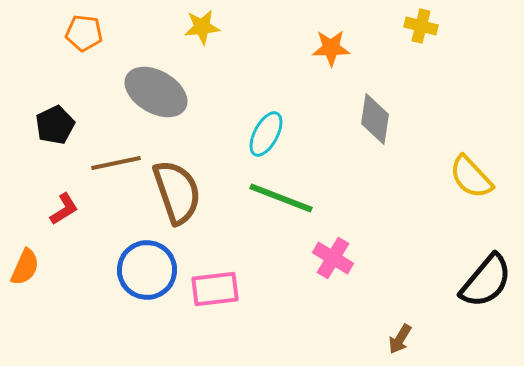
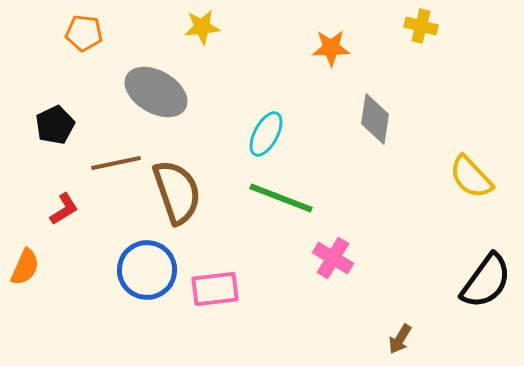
black semicircle: rotated 4 degrees counterclockwise
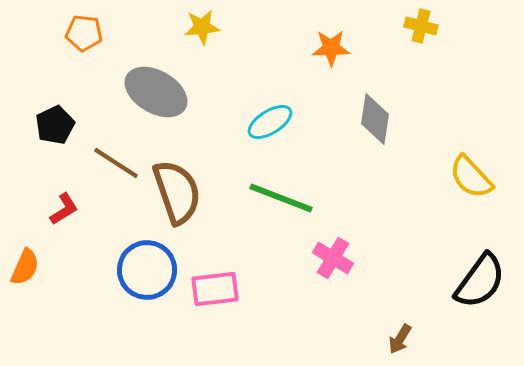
cyan ellipse: moved 4 px right, 12 px up; rotated 30 degrees clockwise
brown line: rotated 45 degrees clockwise
black semicircle: moved 6 px left
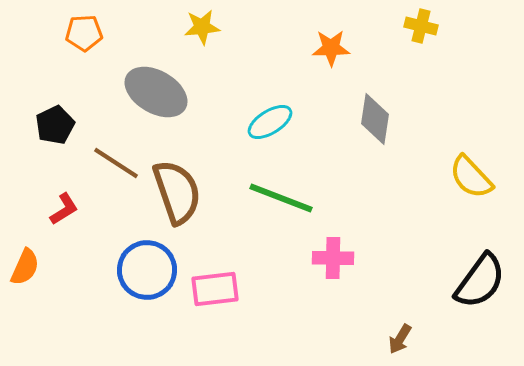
orange pentagon: rotated 9 degrees counterclockwise
pink cross: rotated 30 degrees counterclockwise
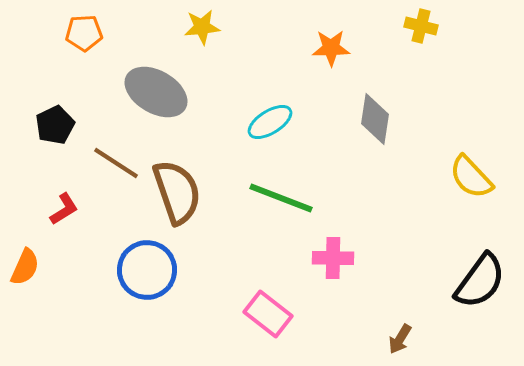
pink rectangle: moved 53 px right, 25 px down; rotated 45 degrees clockwise
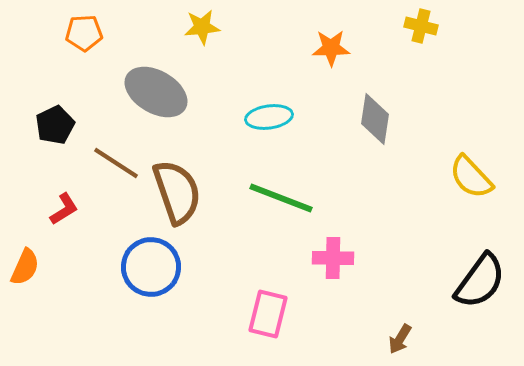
cyan ellipse: moved 1 px left, 5 px up; rotated 24 degrees clockwise
blue circle: moved 4 px right, 3 px up
pink rectangle: rotated 66 degrees clockwise
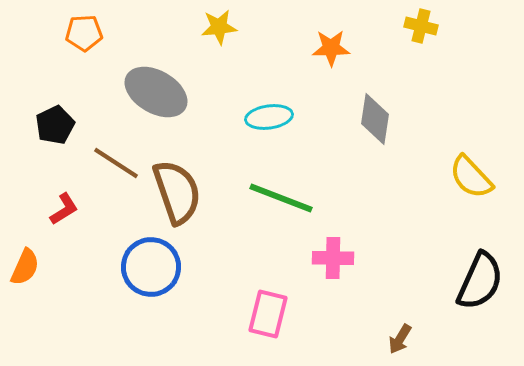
yellow star: moved 17 px right
black semicircle: rotated 12 degrees counterclockwise
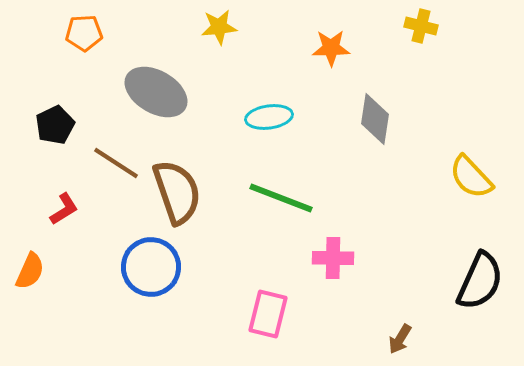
orange semicircle: moved 5 px right, 4 px down
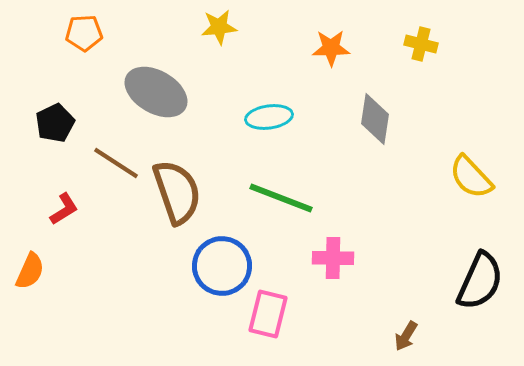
yellow cross: moved 18 px down
black pentagon: moved 2 px up
blue circle: moved 71 px right, 1 px up
brown arrow: moved 6 px right, 3 px up
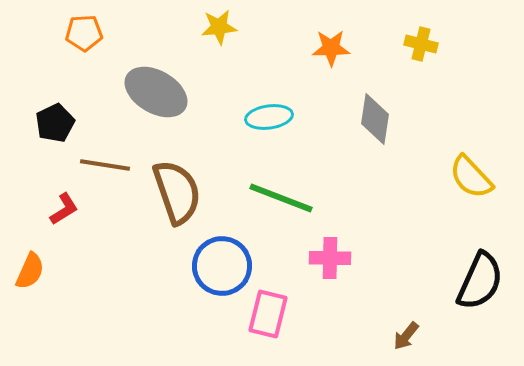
brown line: moved 11 px left, 2 px down; rotated 24 degrees counterclockwise
pink cross: moved 3 px left
brown arrow: rotated 8 degrees clockwise
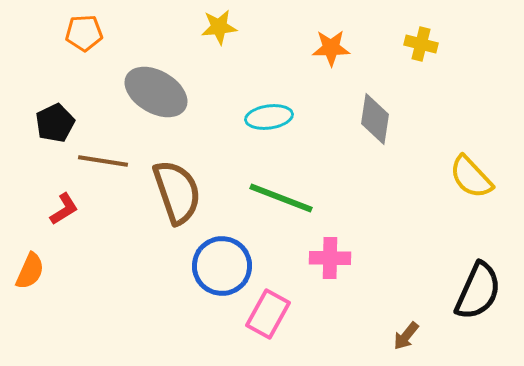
brown line: moved 2 px left, 4 px up
black semicircle: moved 2 px left, 10 px down
pink rectangle: rotated 15 degrees clockwise
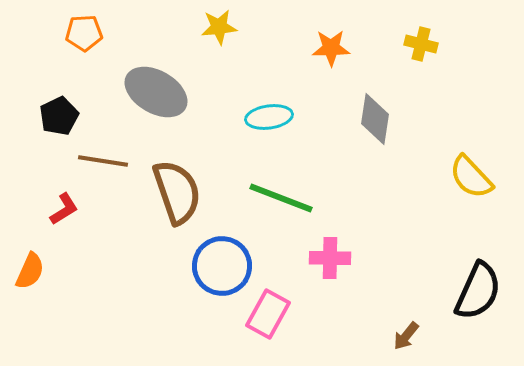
black pentagon: moved 4 px right, 7 px up
